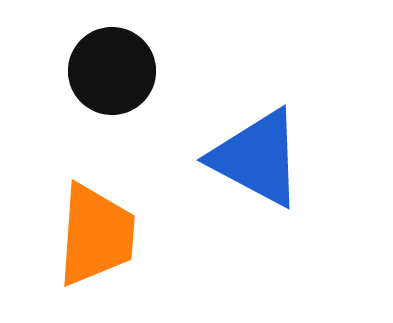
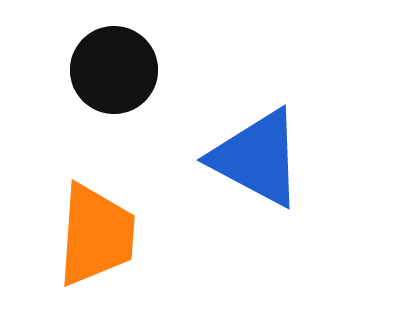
black circle: moved 2 px right, 1 px up
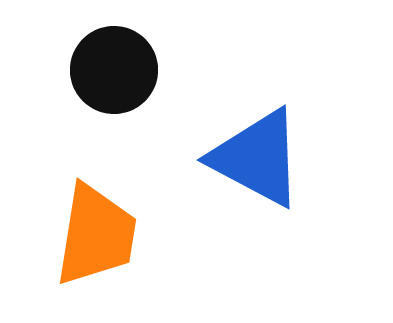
orange trapezoid: rotated 5 degrees clockwise
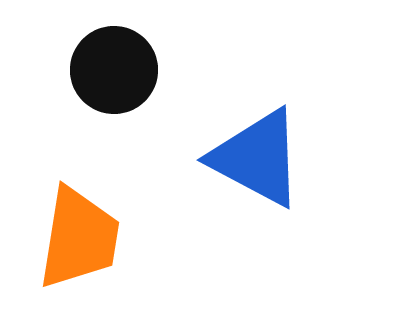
orange trapezoid: moved 17 px left, 3 px down
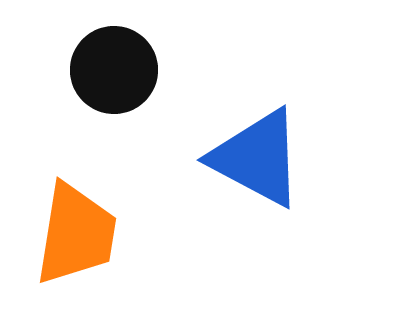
orange trapezoid: moved 3 px left, 4 px up
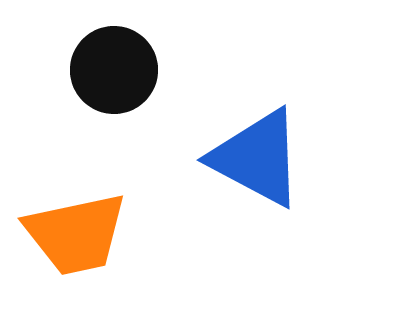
orange trapezoid: rotated 69 degrees clockwise
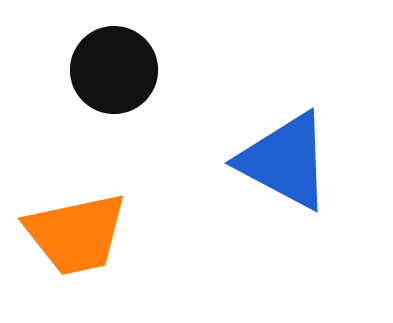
blue triangle: moved 28 px right, 3 px down
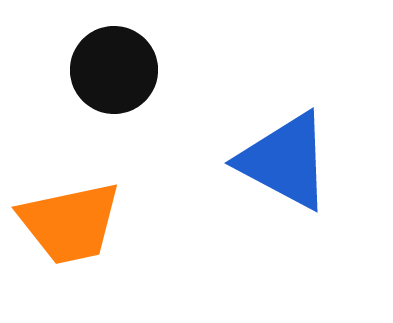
orange trapezoid: moved 6 px left, 11 px up
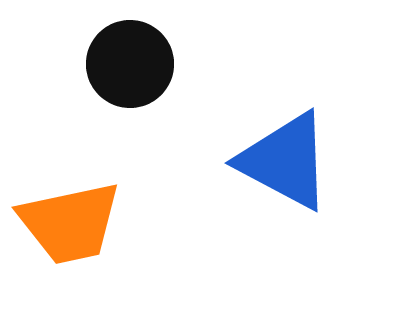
black circle: moved 16 px right, 6 px up
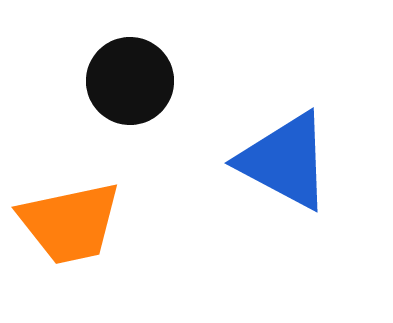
black circle: moved 17 px down
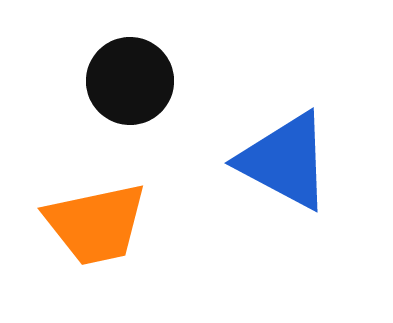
orange trapezoid: moved 26 px right, 1 px down
